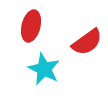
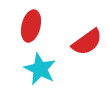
cyan star: moved 4 px left
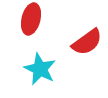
red ellipse: moved 7 px up
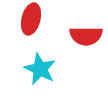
red semicircle: moved 1 px left, 6 px up; rotated 36 degrees clockwise
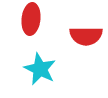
red ellipse: rotated 8 degrees counterclockwise
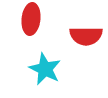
cyan star: moved 5 px right
